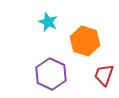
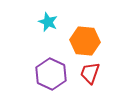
orange hexagon: rotated 12 degrees counterclockwise
red trapezoid: moved 14 px left, 2 px up
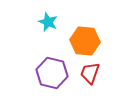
purple hexagon: moved 1 px right, 1 px up; rotated 12 degrees counterclockwise
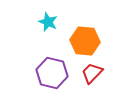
red trapezoid: moved 2 px right; rotated 25 degrees clockwise
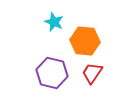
cyan star: moved 6 px right
red trapezoid: rotated 10 degrees counterclockwise
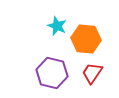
cyan star: moved 3 px right, 4 px down
orange hexagon: moved 1 px right, 2 px up
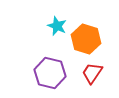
orange hexagon: rotated 12 degrees clockwise
purple hexagon: moved 2 px left
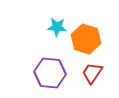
cyan star: moved 1 px down; rotated 18 degrees counterclockwise
purple hexagon: rotated 8 degrees counterclockwise
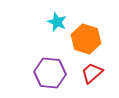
cyan star: moved 5 px up; rotated 18 degrees clockwise
red trapezoid: rotated 15 degrees clockwise
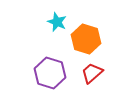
purple hexagon: rotated 12 degrees clockwise
